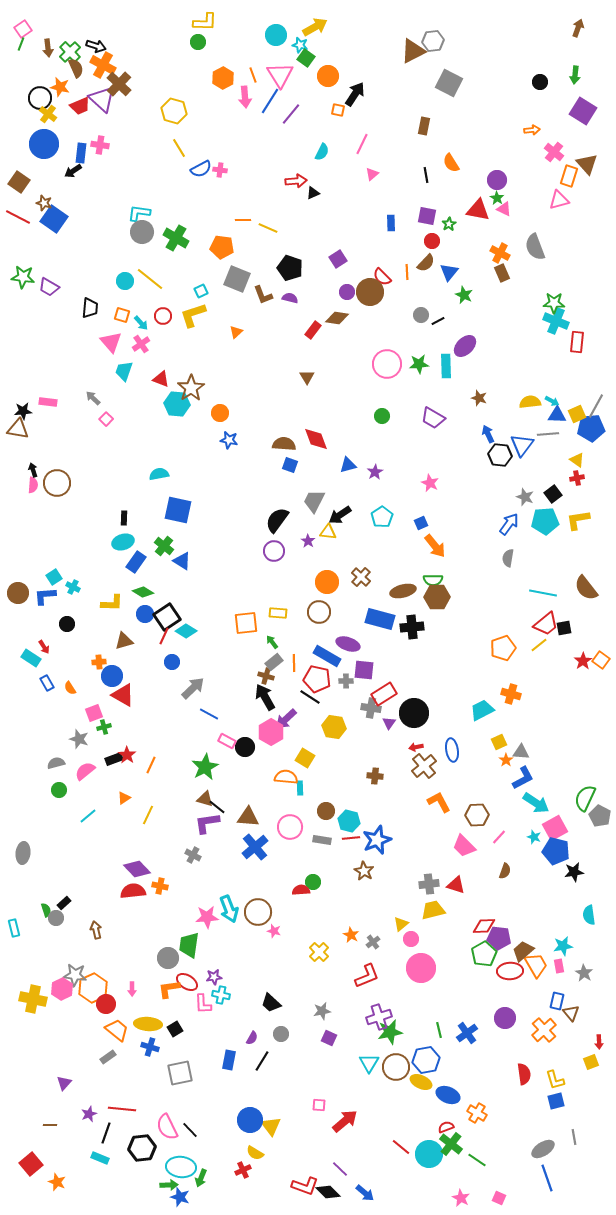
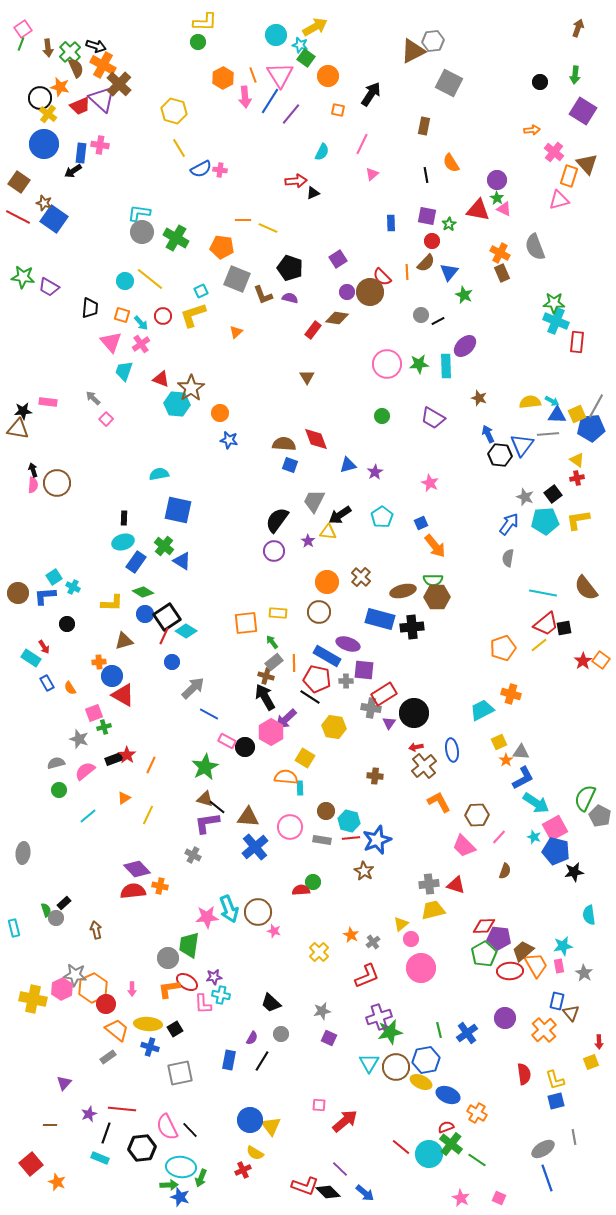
black arrow at (355, 94): moved 16 px right
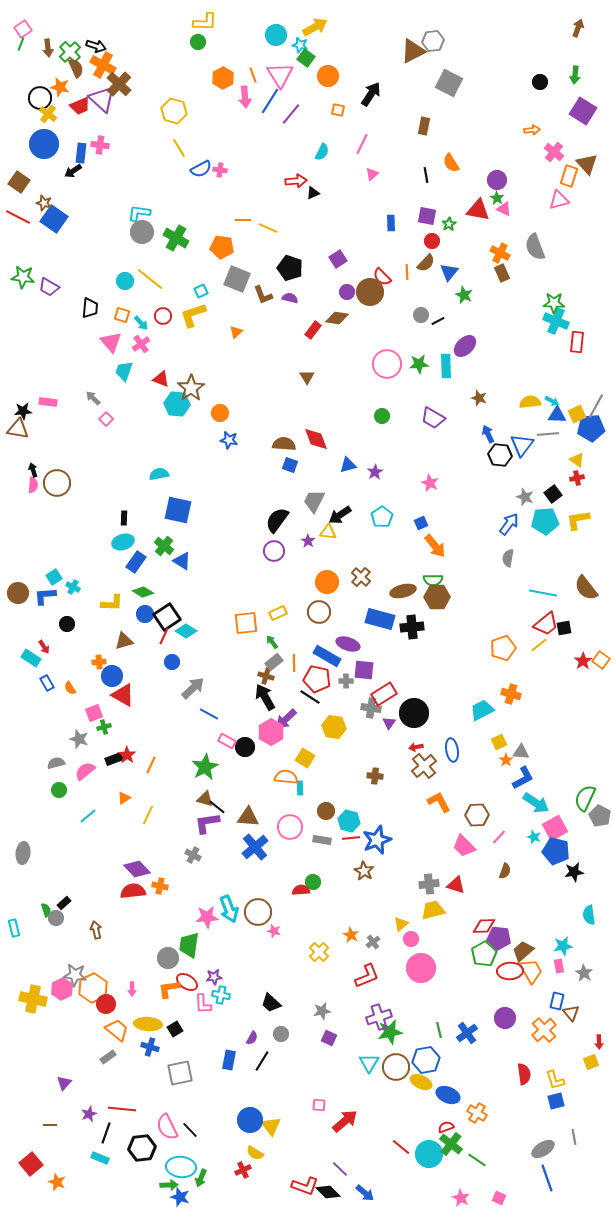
yellow rectangle at (278, 613): rotated 30 degrees counterclockwise
orange trapezoid at (536, 965): moved 5 px left, 6 px down
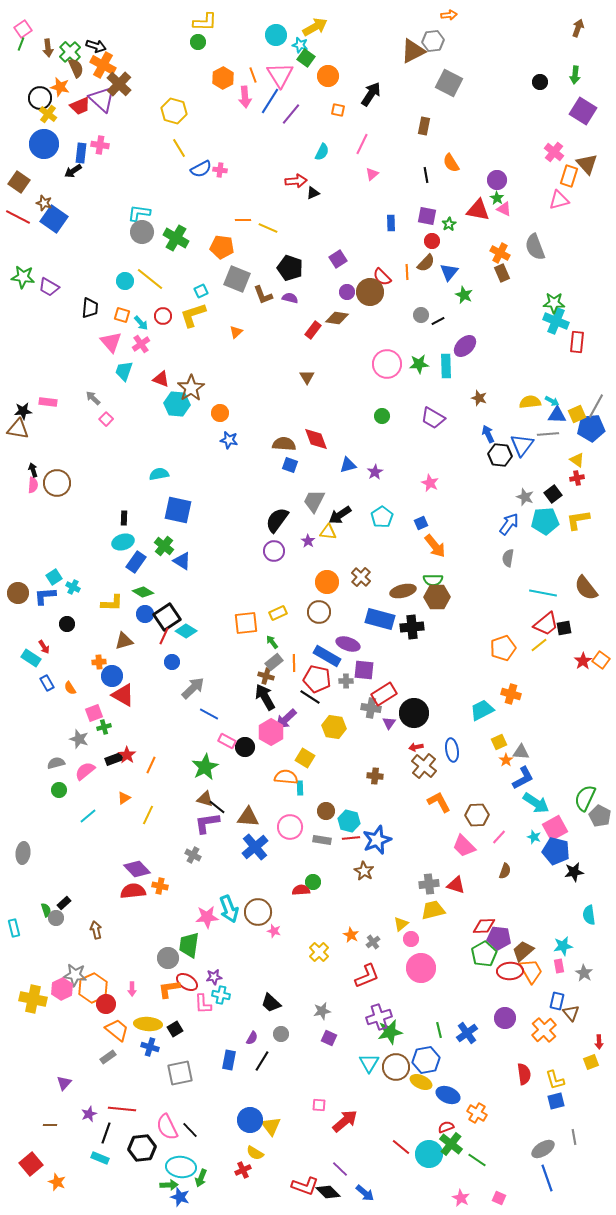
orange arrow at (532, 130): moved 83 px left, 115 px up
brown cross at (424, 766): rotated 10 degrees counterclockwise
